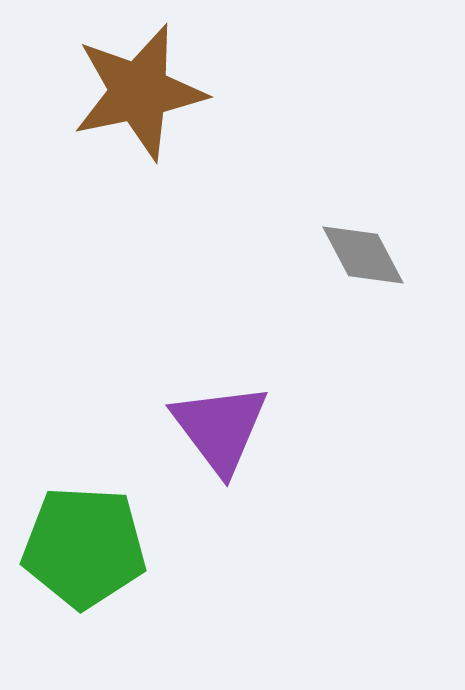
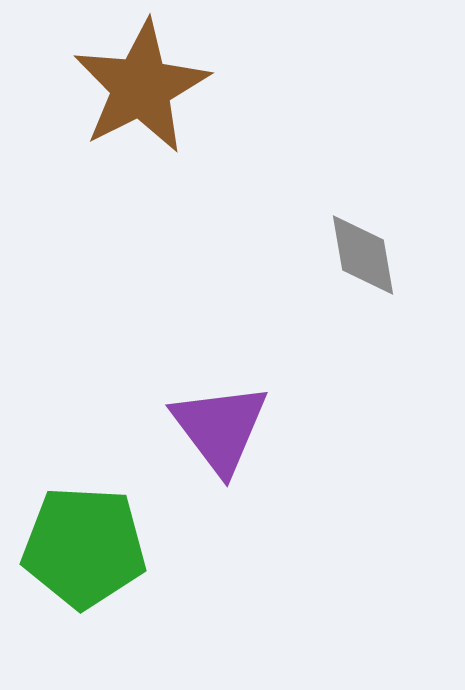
brown star: moved 2 px right, 5 px up; rotated 15 degrees counterclockwise
gray diamond: rotated 18 degrees clockwise
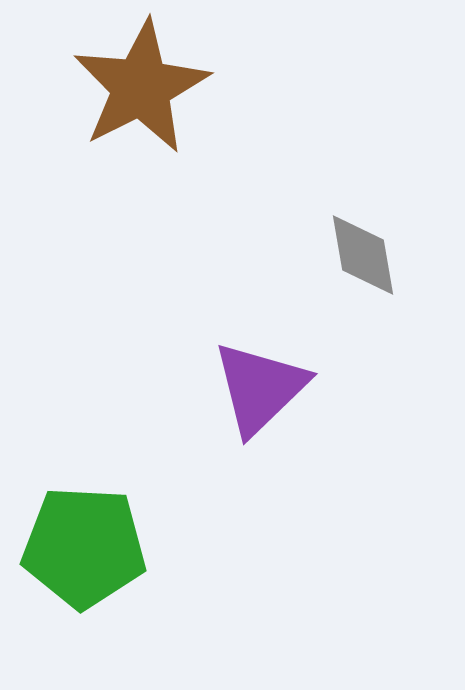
purple triangle: moved 40 px right, 40 px up; rotated 23 degrees clockwise
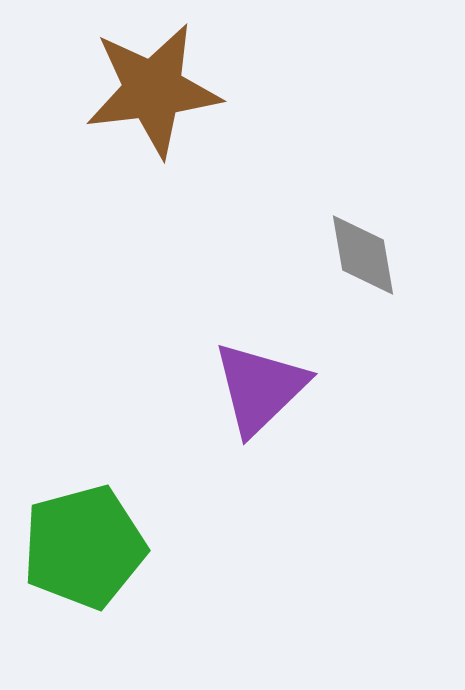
brown star: moved 12 px right, 3 px down; rotated 20 degrees clockwise
green pentagon: rotated 18 degrees counterclockwise
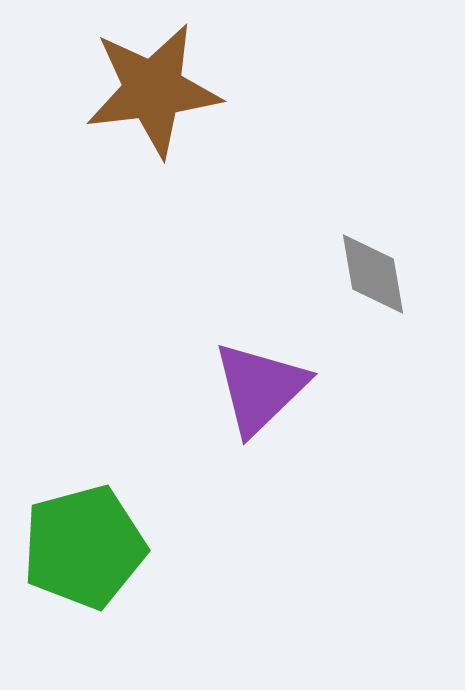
gray diamond: moved 10 px right, 19 px down
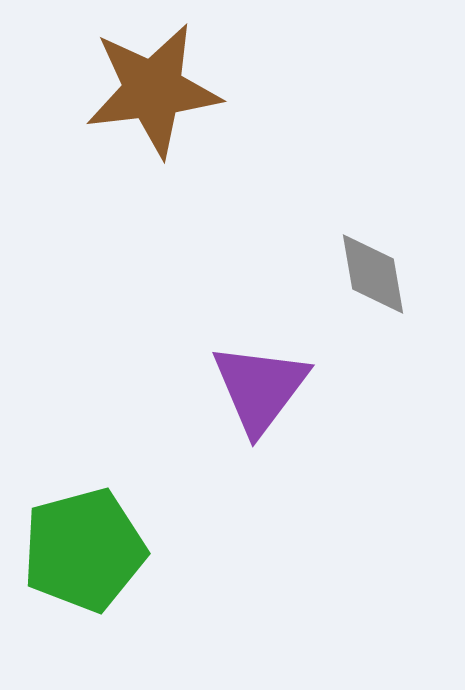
purple triangle: rotated 9 degrees counterclockwise
green pentagon: moved 3 px down
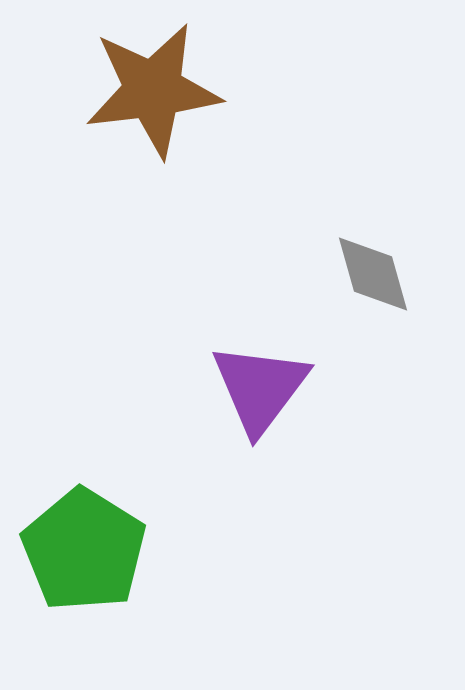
gray diamond: rotated 6 degrees counterclockwise
green pentagon: rotated 25 degrees counterclockwise
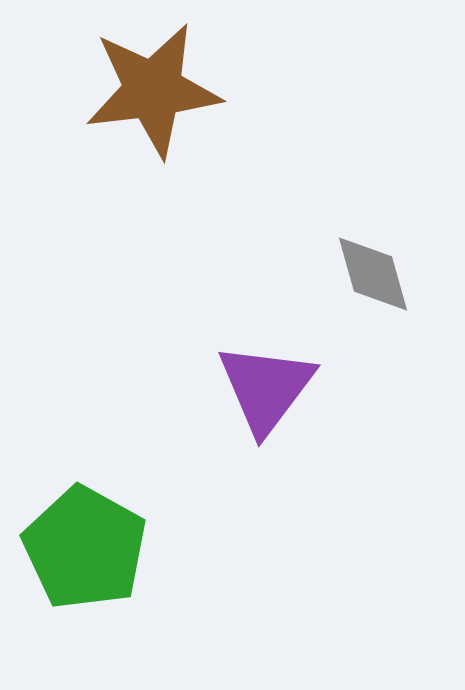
purple triangle: moved 6 px right
green pentagon: moved 1 px right, 2 px up; rotated 3 degrees counterclockwise
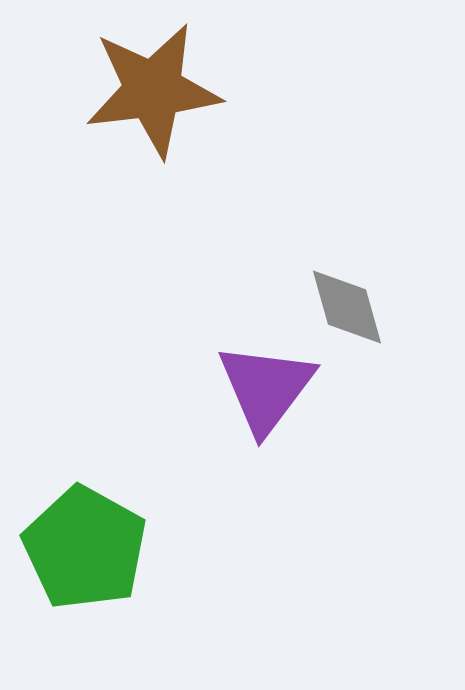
gray diamond: moved 26 px left, 33 px down
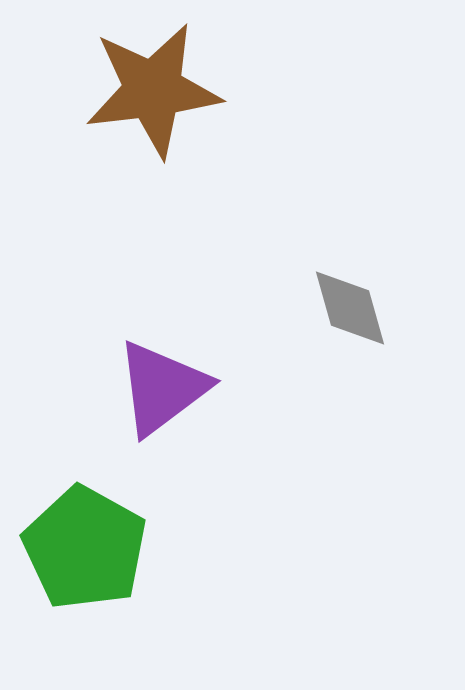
gray diamond: moved 3 px right, 1 px down
purple triangle: moved 104 px left; rotated 16 degrees clockwise
